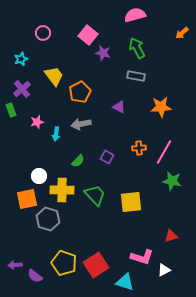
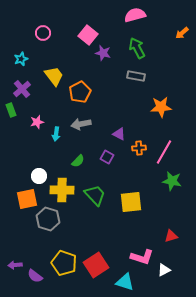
purple triangle: moved 27 px down
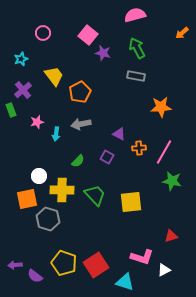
purple cross: moved 1 px right, 1 px down
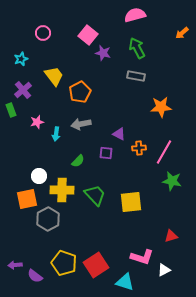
purple square: moved 1 px left, 4 px up; rotated 24 degrees counterclockwise
gray hexagon: rotated 15 degrees clockwise
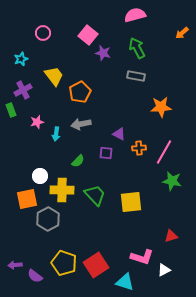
purple cross: rotated 12 degrees clockwise
white circle: moved 1 px right
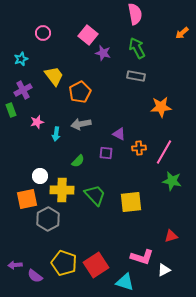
pink semicircle: moved 1 px up; rotated 95 degrees clockwise
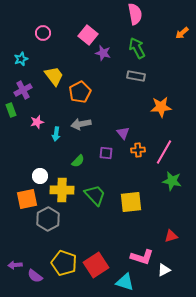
purple triangle: moved 4 px right, 1 px up; rotated 24 degrees clockwise
orange cross: moved 1 px left, 2 px down
